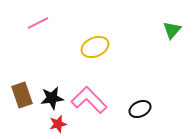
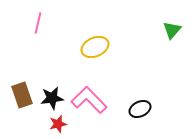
pink line: rotated 50 degrees counterclockwise
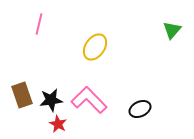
pink line: moved 1 px right, 1 px down
yellow ellipse: rotated 32 degrees counterclockwise
black star: moved 1 px left, 2 px down
red star: rotated 30 degrees counterclockwise
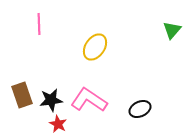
pink line: rotated 15 degrees counterclockwise
pink L-shape: rotated 12 degrees counterclockwise
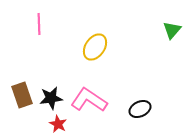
black star: moved 2 px up
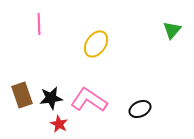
yellow ellipse: moved 1 px right, 3 px up
red star: moved 1 px right
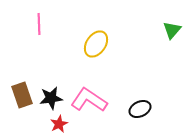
red star: rotated 18 degrees clockwise
